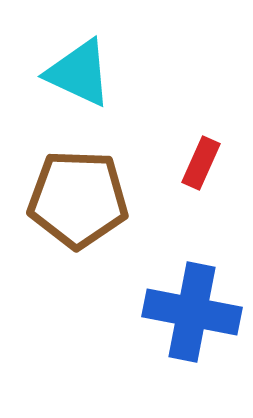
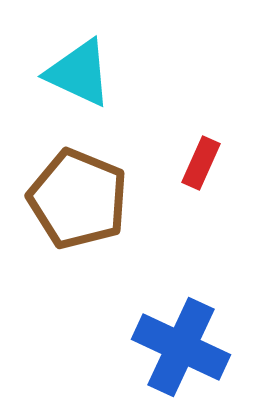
brown pentagon: rotated 20 degrees clockwise
blue cross: moved 11 px left, 35 px down; rotated 14 degrees clockwise
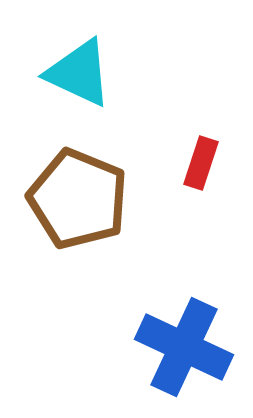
red rectangle: rotated 6 degrees counterclockwise
blue cross: moved 3 px right
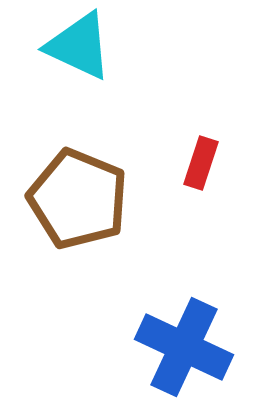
cyan triangle: moved 27 px up
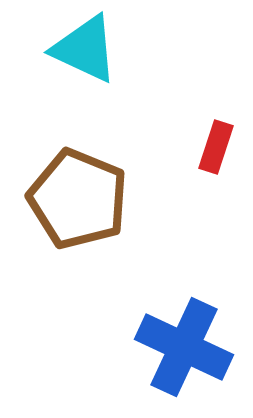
cyan triangle: moved 6 px right, 3 px down
red rectangle: moved 15 px right, 16 px up
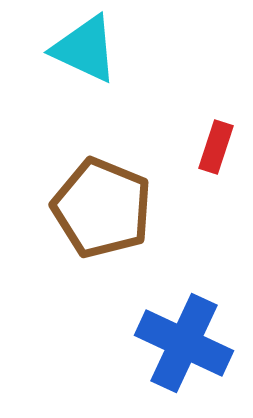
brown pentagon: moved 24 px right, 9 px down
blue cross: moved 4 px up
